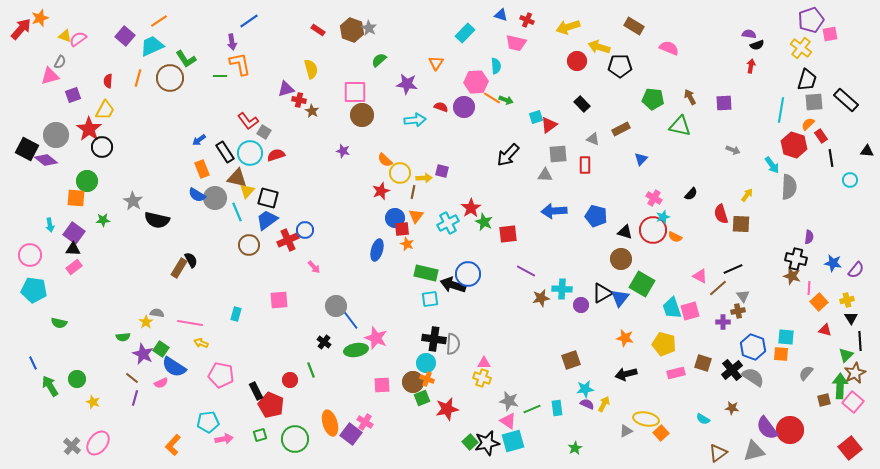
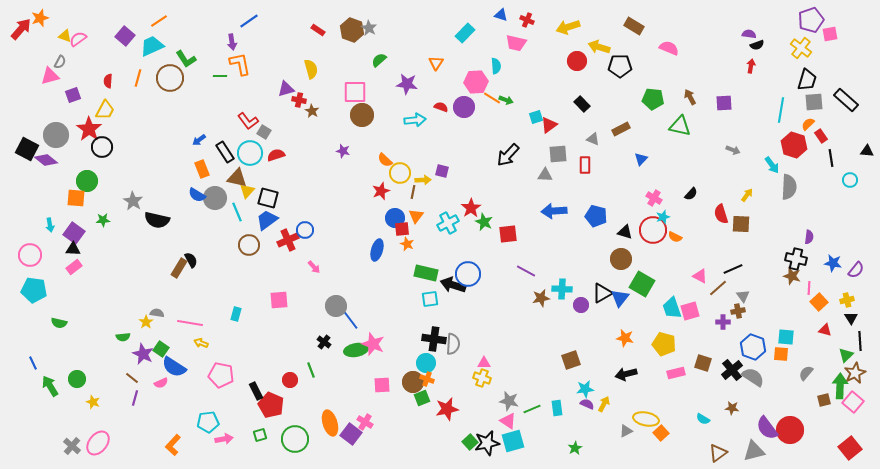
yellow arrow at (424, 178): moved 1 px left, 2 px down
pink star at (376, 338): moved 3 px left, 6 px down
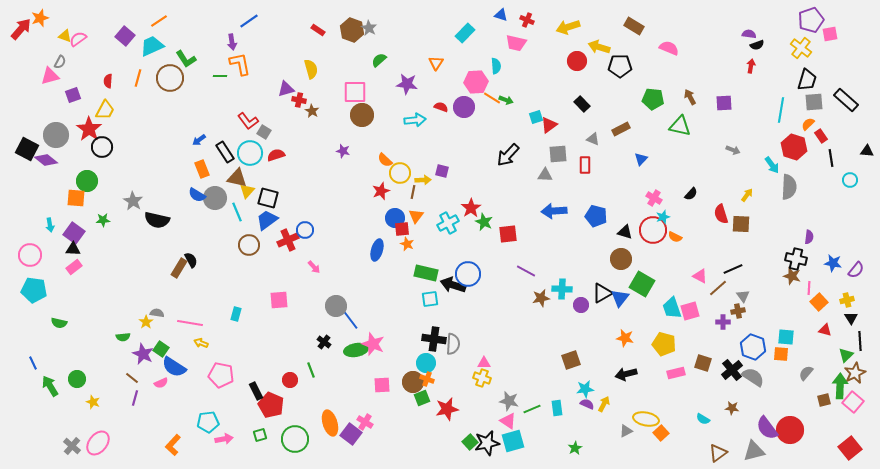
red hexagon at (794, 145): moved 2 px down
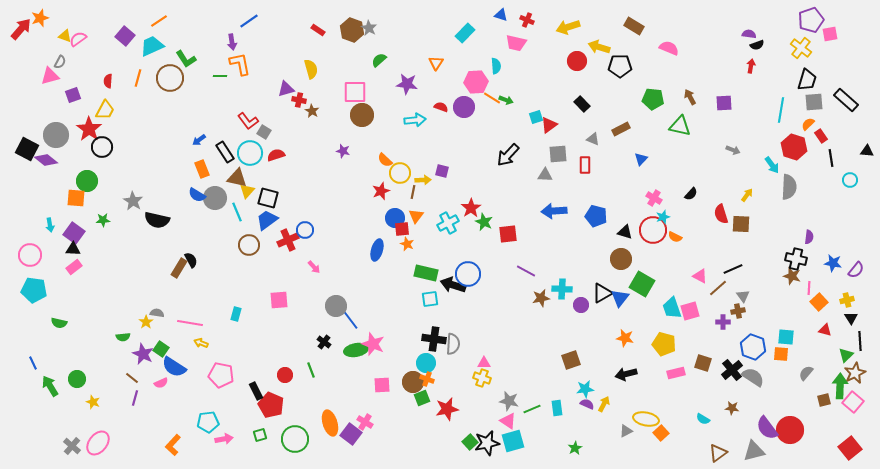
red circle at (290, 380): moved 5 px left, 5 px up
